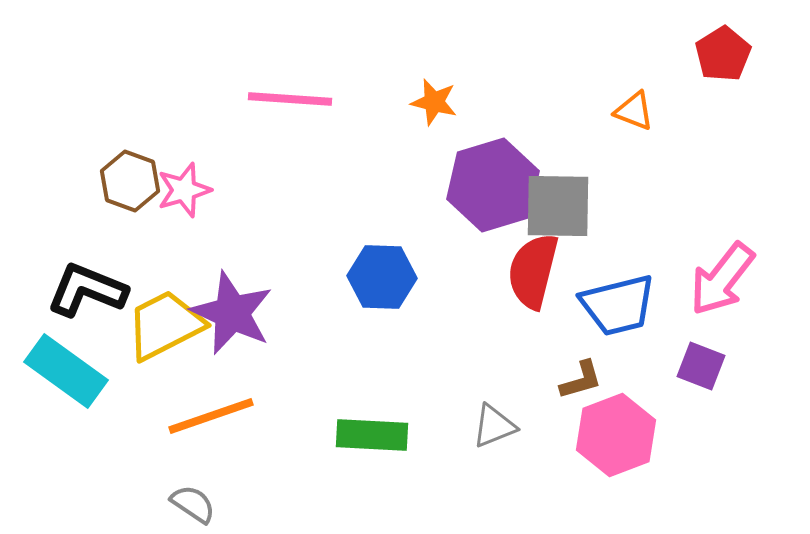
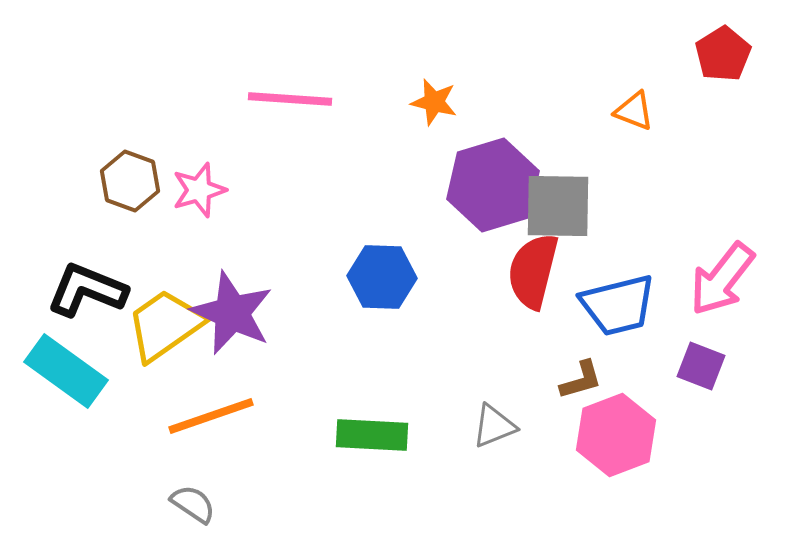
pink star: moved 15 px right
yellow trapezoid: rotated 8 degrees counterclockwise
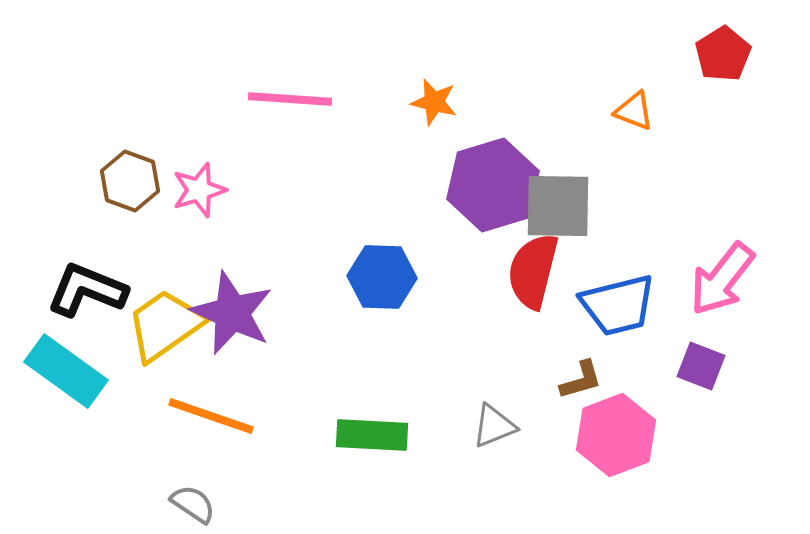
orange line: rotated 38 degrees clockwise
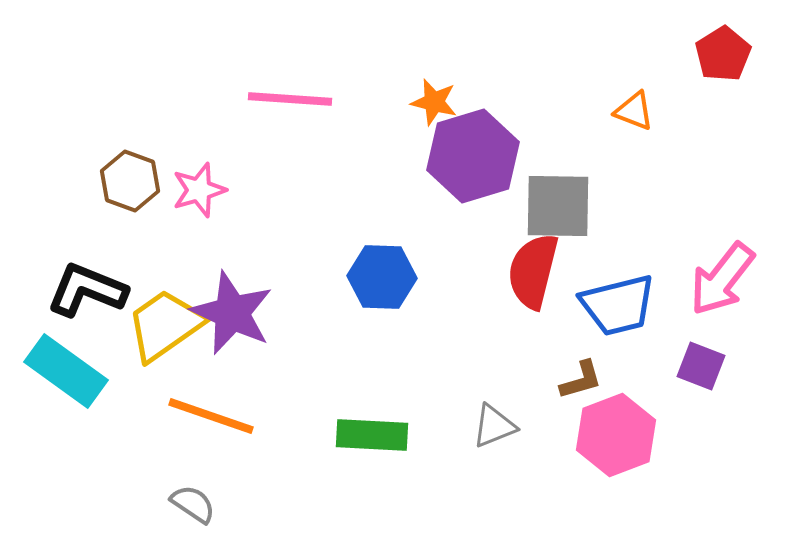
purple hexagon: moved 20 px left, 29 px up
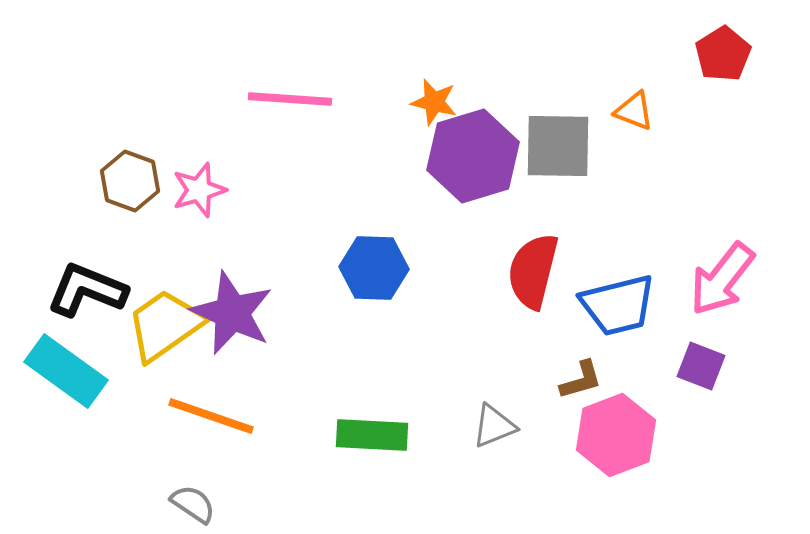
gray square: moved 60 px up
blue hexagon: moved 8 px left, 9 px up
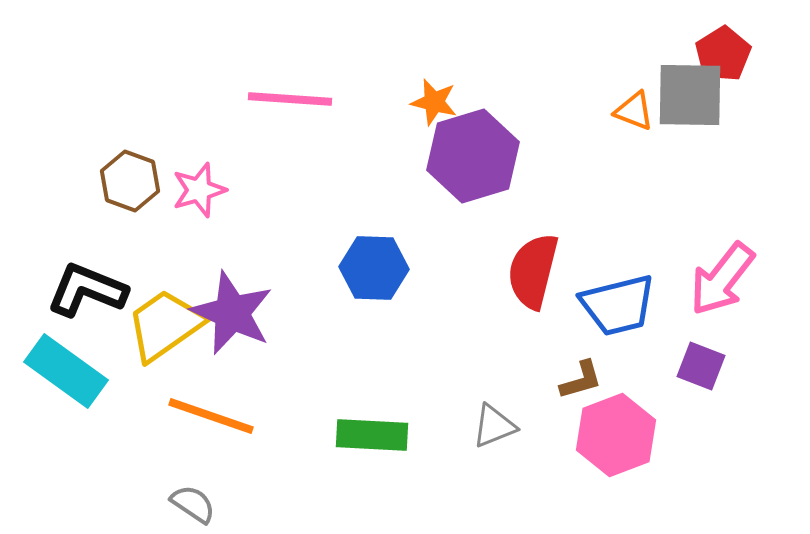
gray square: moved 132 px right, 51 px up
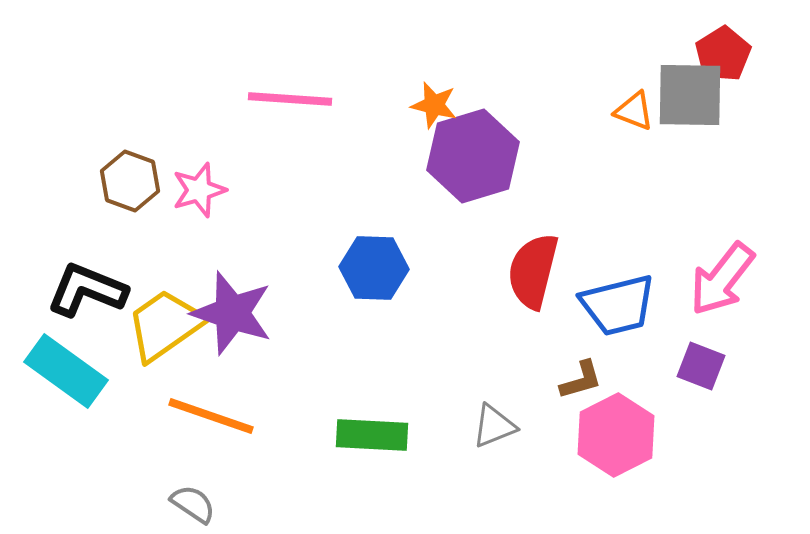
orange star: moved 3 px down
purple star: rotated 6 degrees counterclockwise
pink hexagon: rotated 6 degrees counterclockwise
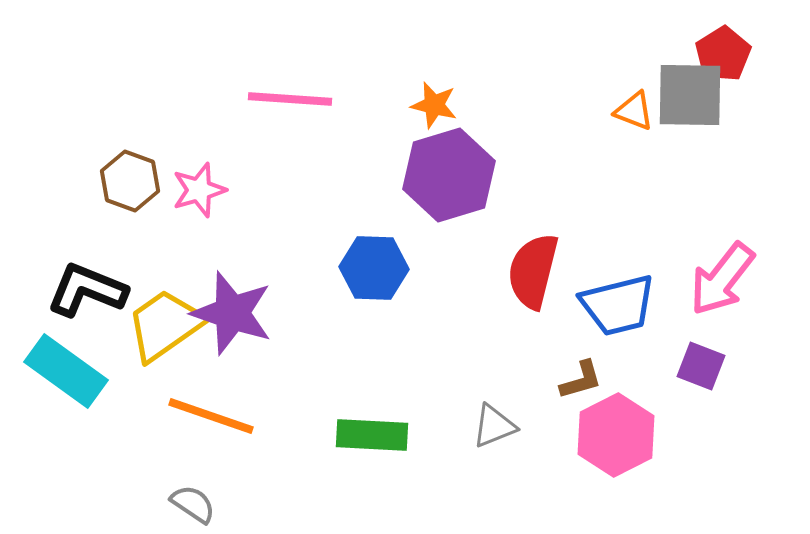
purple hexagon: moved 24 px left, 19 px down
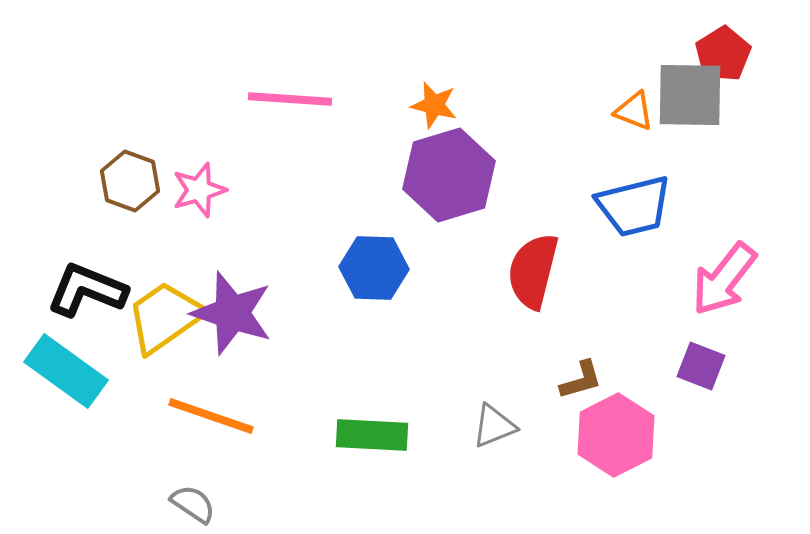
pink arrow: moved 2 px right
blue trapezoid: moved 16 px right, 99 px up
yellow trapezoid: moved 8 px up
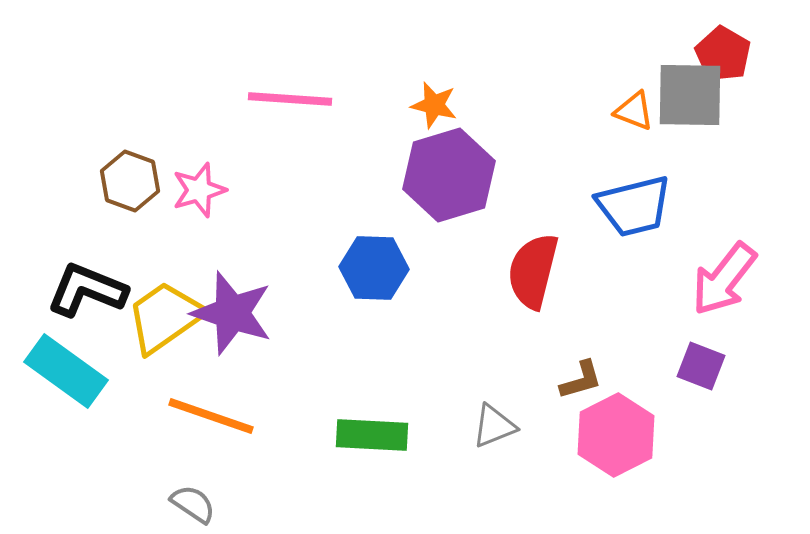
red pentagon: rotated 10 degrees counterclockwise
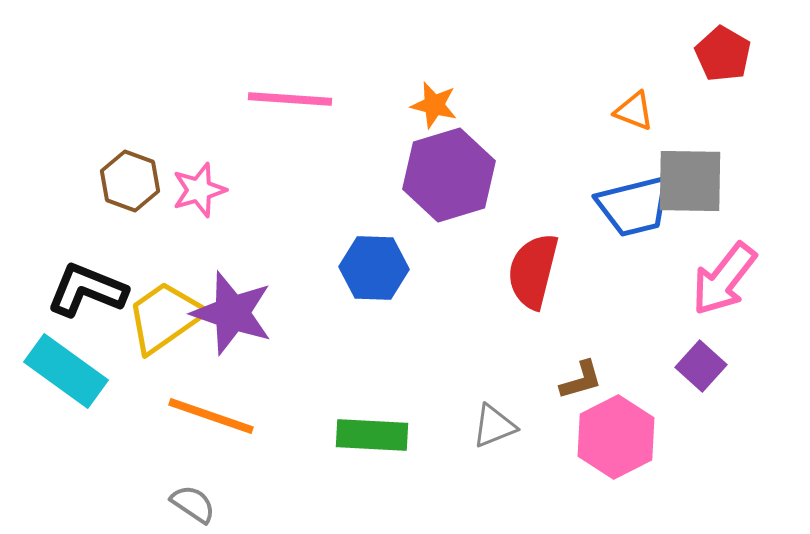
gray square: moved 86 px down
purple square: rotated 21 degrees clockwise
pink hexagon: moved 2 px down
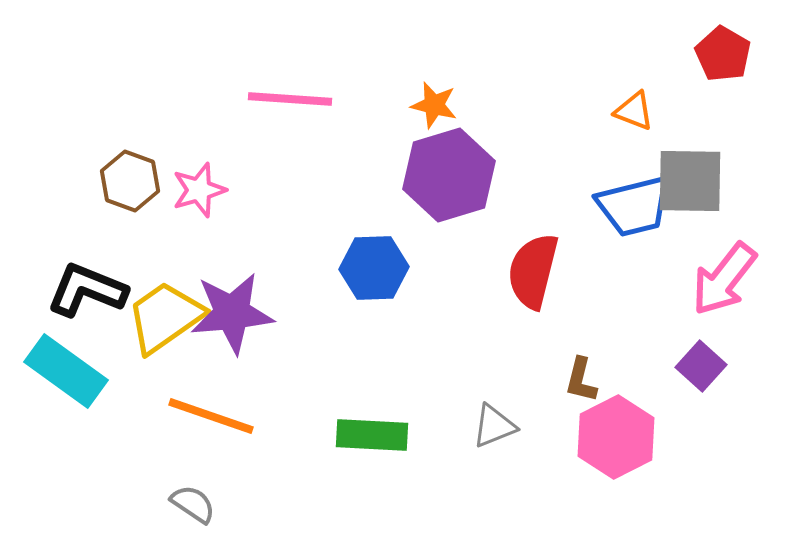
blue hexagon: rotated 4 degrees counterclockwise
purple star: rotated 24 degrees counterclockwise
brown L-shape: rotated 120 degrees clockwise
